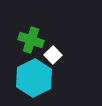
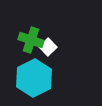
white square: moved 5 px left, 8 px up
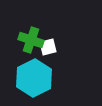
white square: rotated 30 degrees clockwise
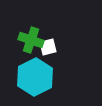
cyan hexagon: moved 1 px right, 1 px up
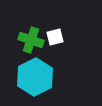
white square: moved 7 px right, 10 px up
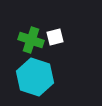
cyan hexagon: rotated 15 degrees counterclockwise
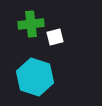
green cross: moved 16 px up; rotated 25 degrees counterclockwise
